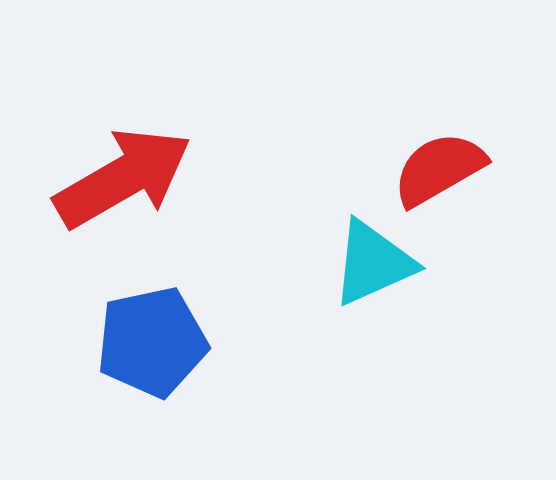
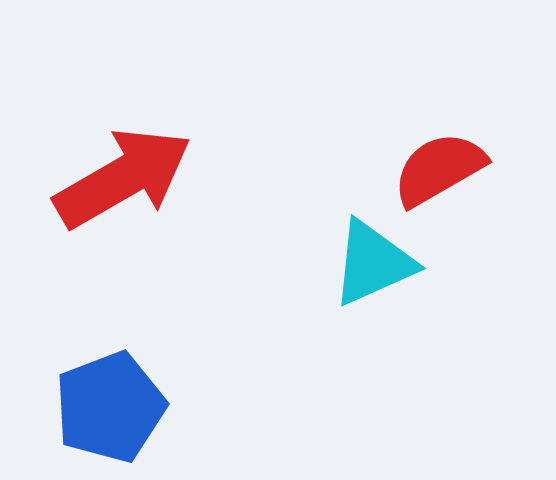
blue pentagon: moved 42 px left, 65 px down; rotated 9 degrees counterclockwise
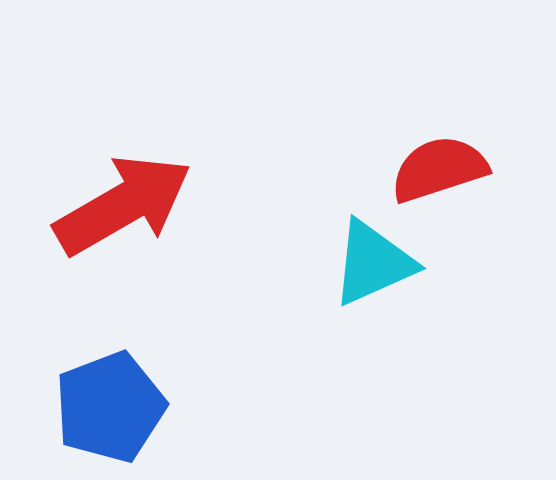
red semicircle: rotated 12 degrees clockwise
red arrow: moved 27 px down
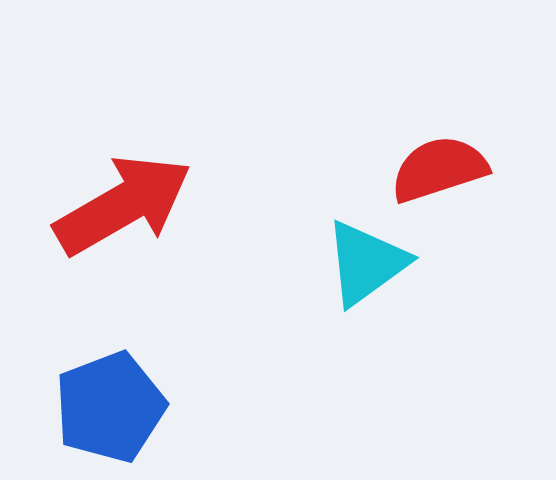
cyan triangle: moved 7 px left; rotated 12 degrees counterclockwise
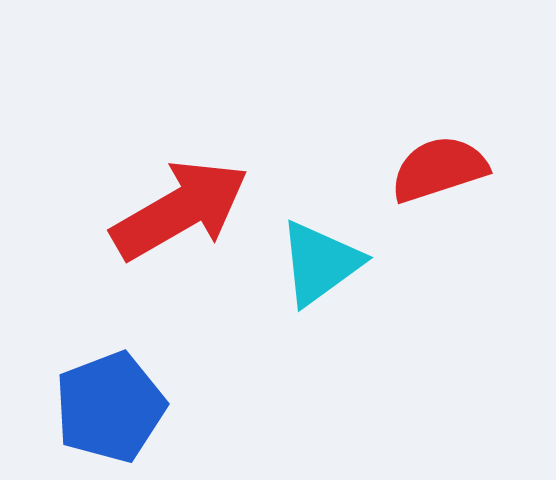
red arrow: moved 57 px right, 5 px down
cyan triangle: moved 46 px left
